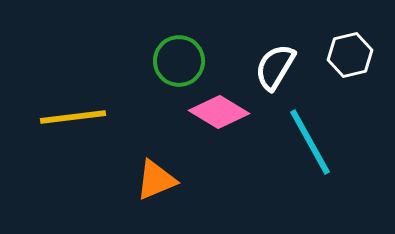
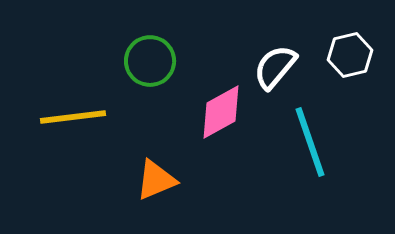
green circle: moved 29 px left
white semicircle: rotated 9 degrees clockwise
pink diamond: moved 2 px right; rotated 60 degrees counterclockwise
cyan line: rotated 10 degrees clockwise
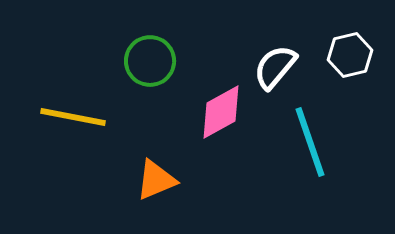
yellow line: rotated 18 degrees clockwise
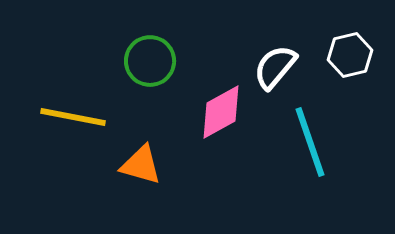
orange triangle: moved 15 px left, 15 px up; rotated 39 degrees clockwise
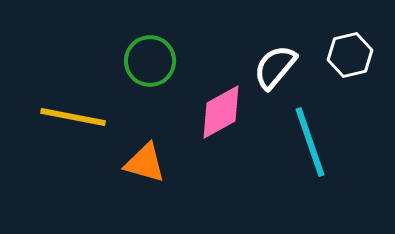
orange triangle: moved 4 px right, 2 px up
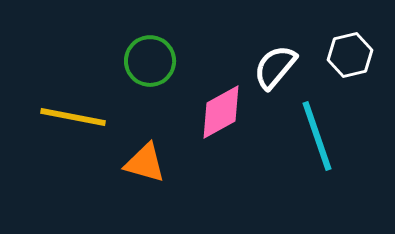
cyan line: moved 7 px right, 6 px up
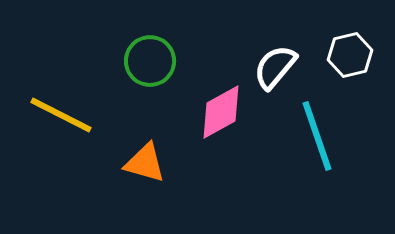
yellow line: moved 12 px left, 2 px up; rotated 16 degrees clockwise
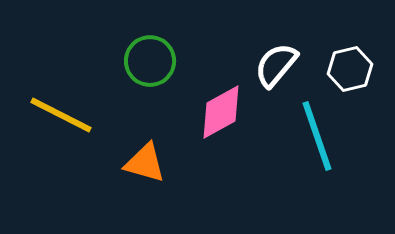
white hexagon: moved 14 px down
white semicircle: moved 1 px right, 2 px up
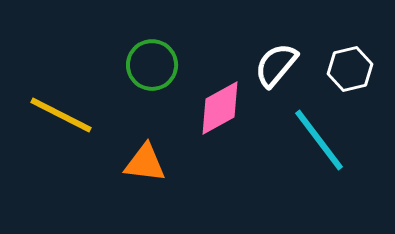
green circle: moved 2 px right, 4 px down
pink diamond: moved 1 px left, 4 px up
cyan line: moved 2 px right, 4 px down; rotated 18 degrees counterclockwise
orange triangle: rotated 9 degrees counterclockwise
